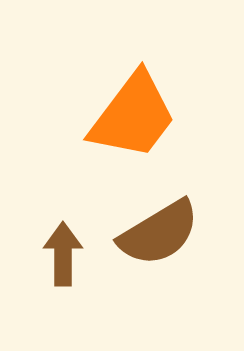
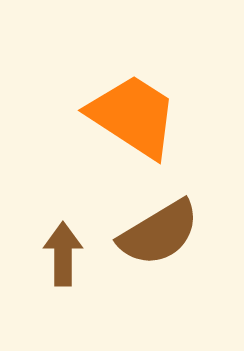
orange trapezoid: rotated 94 degrees counterclockwise
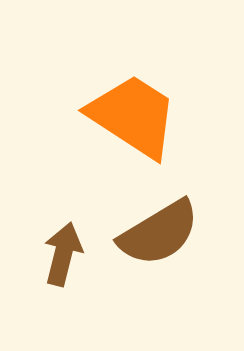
brown arrow: rotated 14 degrees clockwise
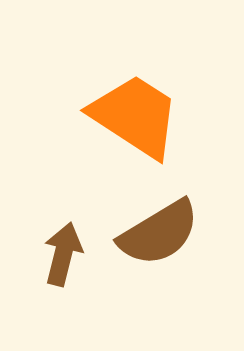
orange trapezoid: moved 2 px right
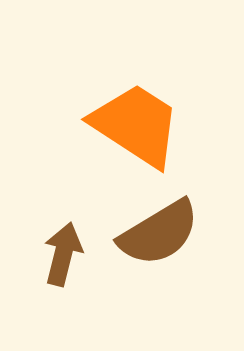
orange trapezoid: moved 1 px right, 9 px down
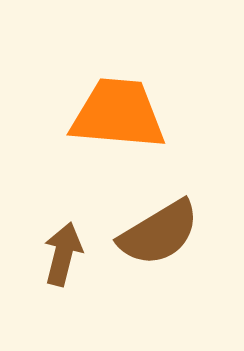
orange trapezoid: moved 18 px left, 11 px up; rotated 28 degrees counterclockwise
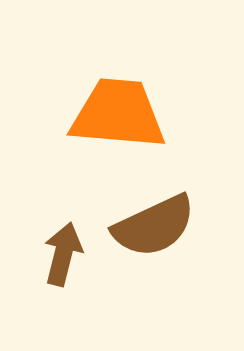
brown semicircle: moved 5 px left, 7 px up; rotated 6 degrees clockwise
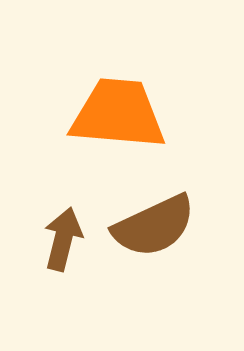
brown arrow: moved 15 px up
